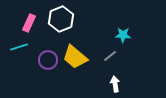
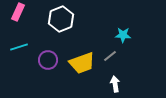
pink rectangle: moved 11 px left, 11 px up
yellow trapezoid: moved 7 px right, 6 px down; rotated 60 degrees counterclockwise
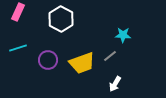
white hexagon: rotated 10 degrees counterclockwise
cyan line: moved 1 px left, 1 px down
white arrow: rotated 140 degrees counterclockwise
